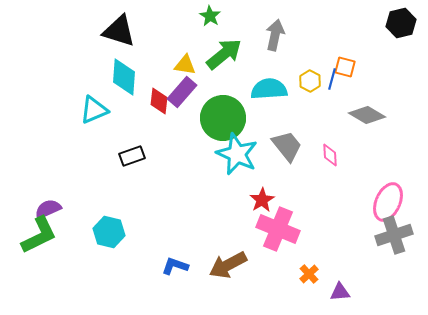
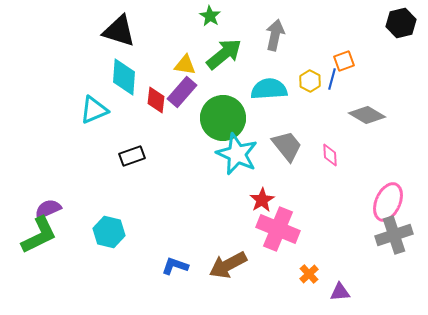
orange square: moved 1 px left, 6 px up; rotated 35 degrees counterclockwise
red diamond: moved 3 px left, 1 px up
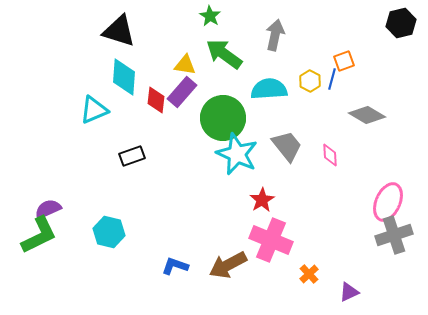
green arrow: rotated 105 degrees counterclockwise
pink cross: moved 7 px left, 11 px down
purple triangle: moved 9 px right; rotated 20 degrees counterclockwise
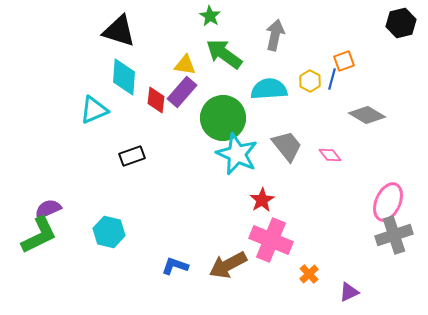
pink diamond: rotated 35 degrees counterclockwise
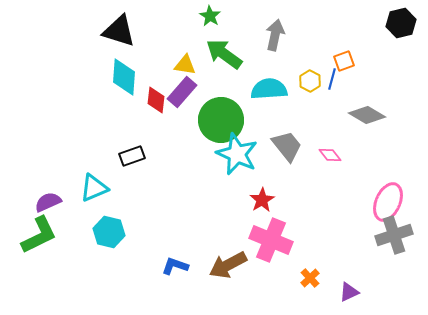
cyan triangle: moved 78 px down
green circle: moved 2 px left, 2 px down
purple semicircle: moved 7 px up
orange cross: moved 1 px right, 4 px down
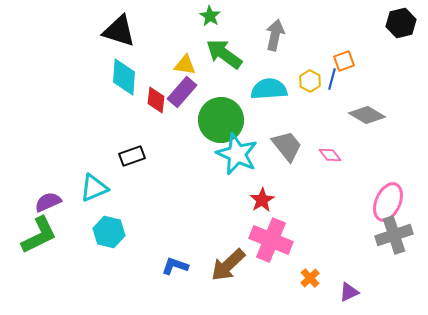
brown arrow: rotated 15 degrees counterclockwise
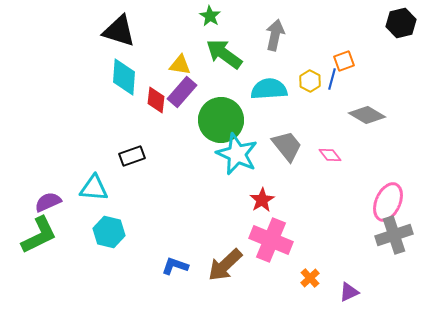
yellow triangle: moved 5 px left
cyan triangle: rotated 28 degrees clockwise
brown arrow: moved 3 px left
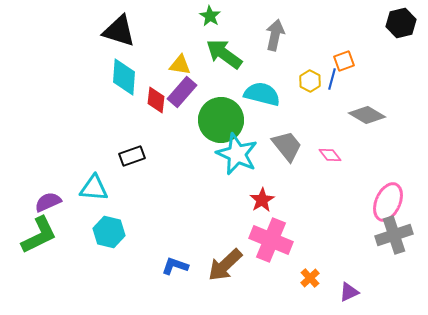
cyan semicircle: moved 7 px left, 5 px down; rotated 18 degrees clockwise
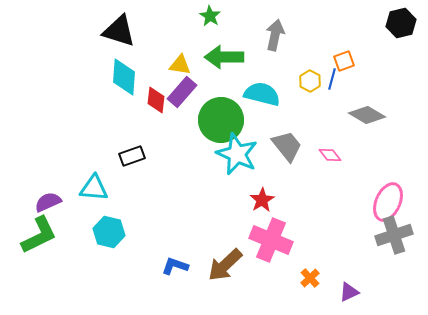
green arrow: moved 3 px down; rotated 36 degrees counterclockwise
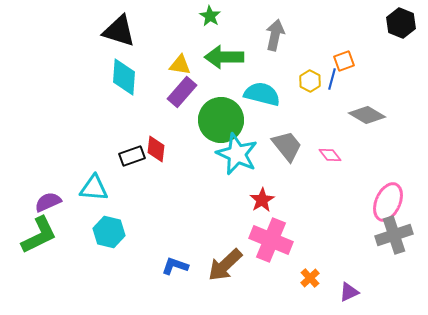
black hexagon: rotated 24 degrees counterclockwise
red diamond: moved 49 px down
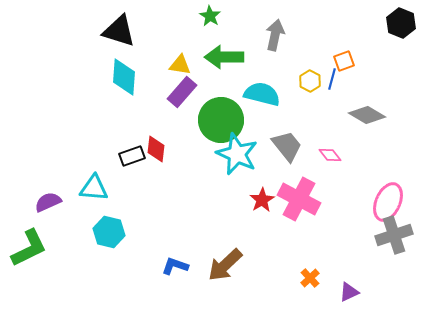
green L-shape: moved 10 px left, 13 px down
pink cross: moved 28 px right, 41 px up; rotated 6 degrees clockwise
